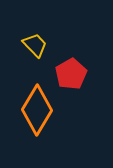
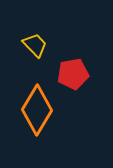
red pentagon: moved 2 px right; rotated 20 degrees clockwise
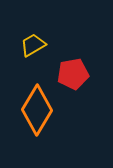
yellow trapezoid: moved 2 px left; rotated 76 degrees counterclockwise
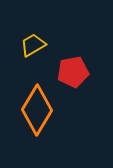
red pentagon: moved 2 px up
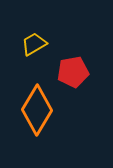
yellow trapezoid: moved 1 px right, 1 px up
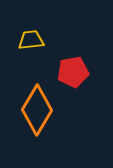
yellow trapezoid: moved 3 px left, 4 px up; rotated 24 degrees clockwise
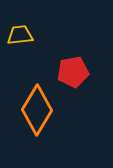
yellow trapezoid: moved 11 px left, 5 px up
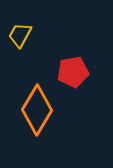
yellow trapezoid: rotated 56 degrees counterclockwise
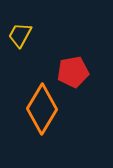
orange diamond: moved 5 px right, 1 px up
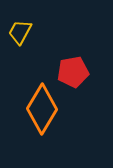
yellow trapezoid: moved 3 px up
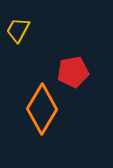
yellow trapezoid: moved 2 px left, 2 px up
